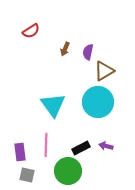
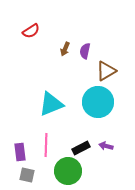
purple semicircle: moved 3 px left, 1 px up
brown triangle: moved 2 px right
cyan triangle: moved 2 px left, 1 px up; rotated 44 degrees clockwise
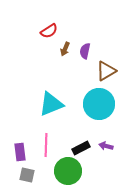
red semicircle: moved 18 px right
cyan circle: moved 1 px right, 2 px down
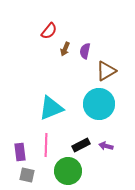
red semicircle: rotated 18 degrees counterclockwise
cyan triangle: moved 4 px down
black rectangle: moved 3 px up
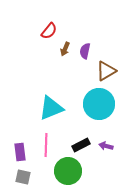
gray square: moved 4 px left, 2 px down
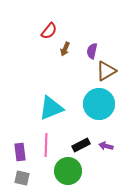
purple semicircle: moved 7 px right
gray square: moved 1 px left, 1 px down
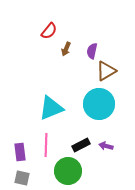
brown arrow: moved 1 px right
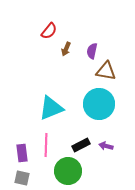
brown triangle: rotated 40 degrees clockwise
purple rectangle: moved 2 px right, 1 px down
